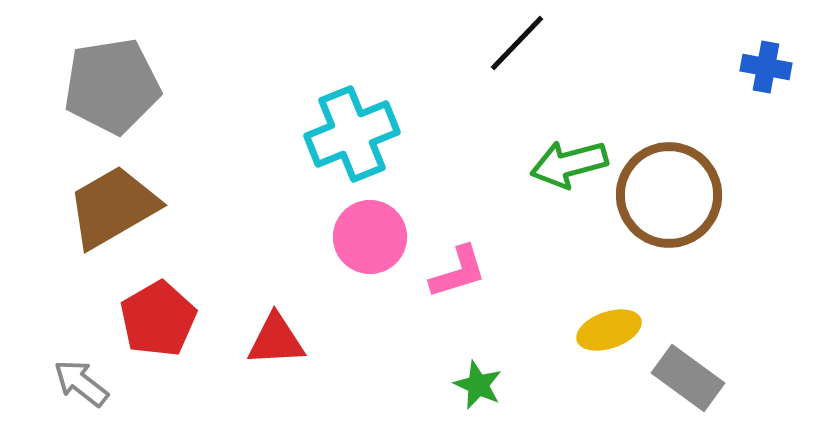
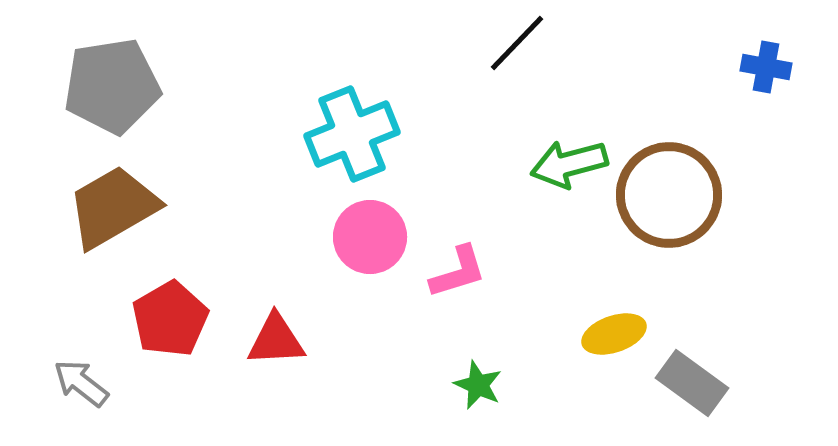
red pentagon: moved 12 px right
yellow ellipse: moved 5 px right, 4 px down
gray rectangle: moved 4 px right, 5 px down
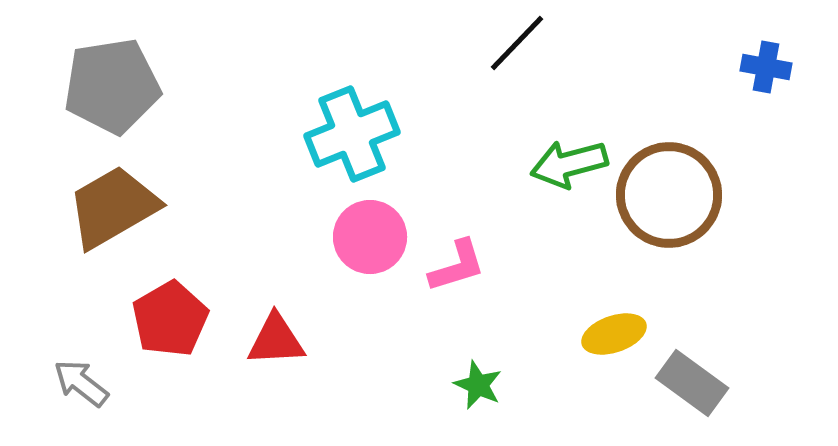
pink L-shape: moved 1 px left, 6 px up
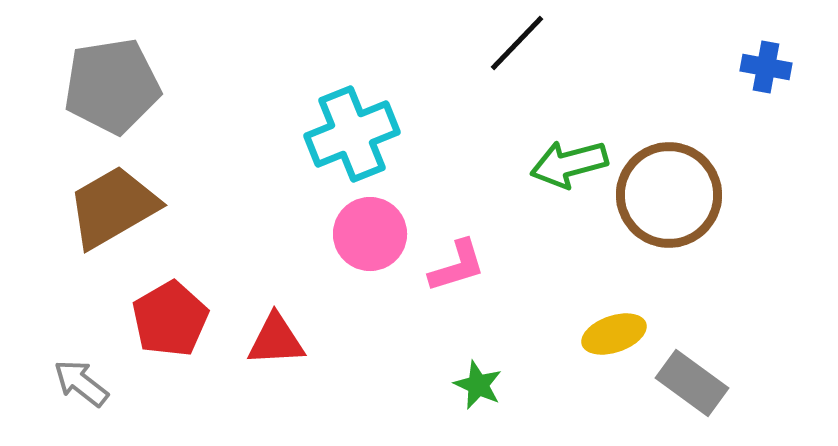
pink circle: moved 3 px up
